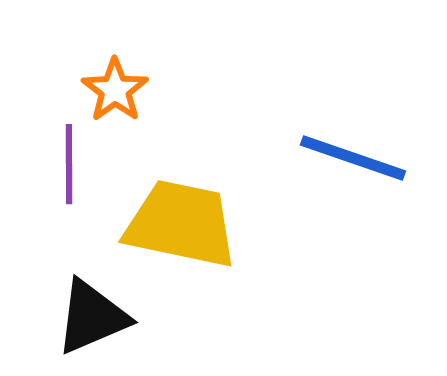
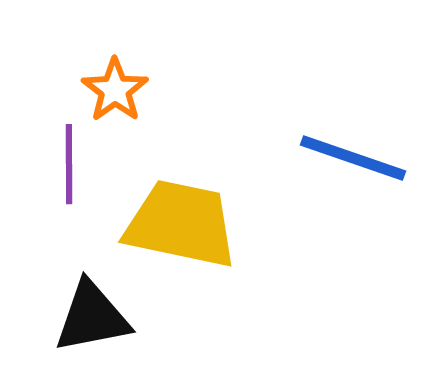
black triangle: rotated 12 degrees clockwise
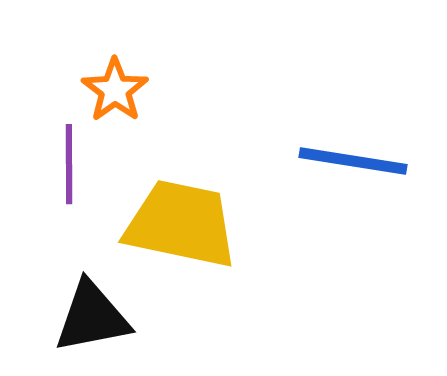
blue line: moved 3 px down; rotated 10 degrees counterclockwise
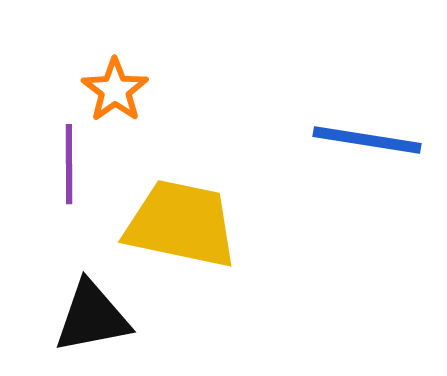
blue line: moved 14 px right, 21 px up
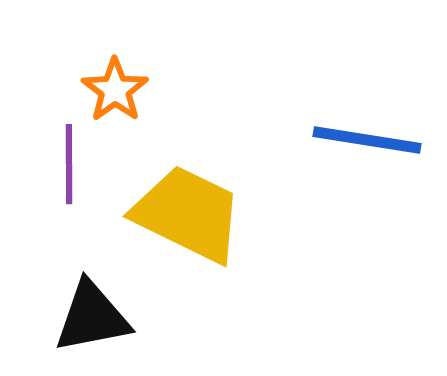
yellow trapezoid: moved 7 px right, 10 px up; rotated 14 degrees clockwise
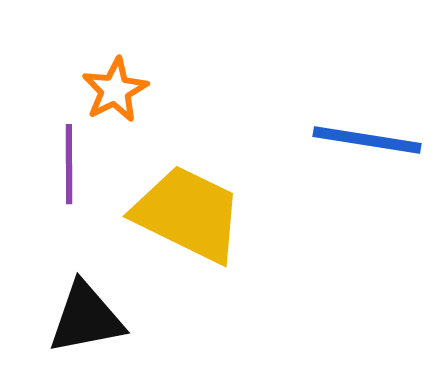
orange star: rotated 8 degrees clockwise
black triangle: moved 6 px left, 1 px down
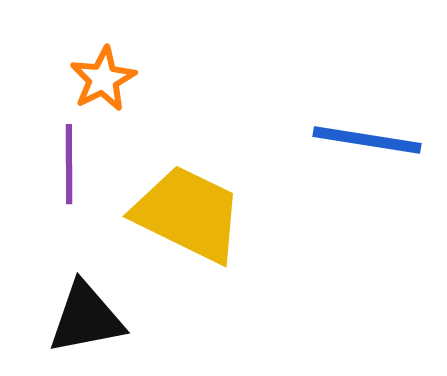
orange star: moved 12 px left, 11 px up
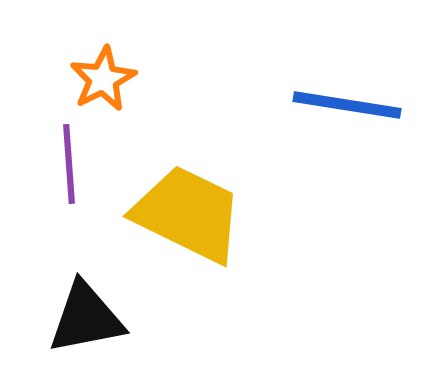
blue line: moved 20 px left, 35 px up
purple line: rotated 4 degrees counterclockwise
